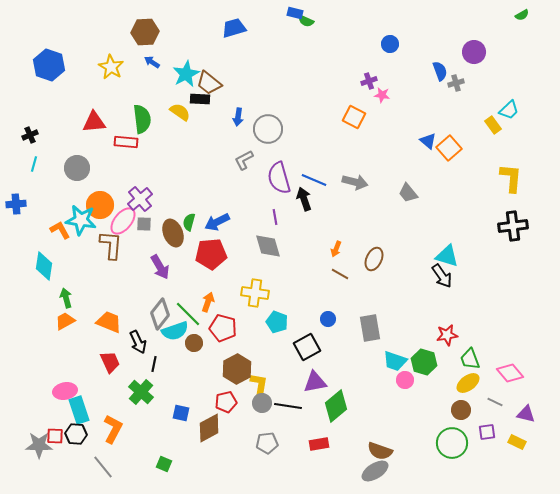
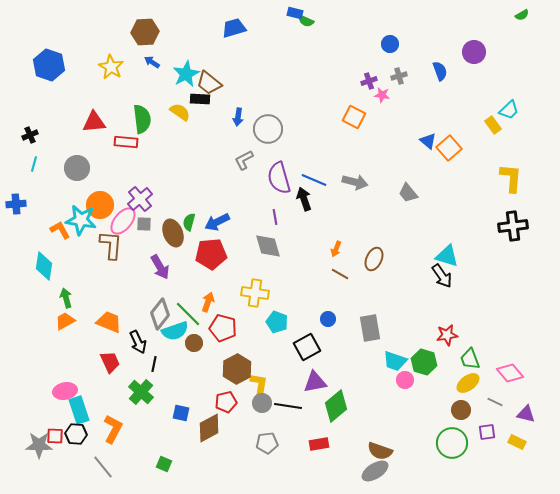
gray cross at (456, 83): moved 57 px left, 7 px up
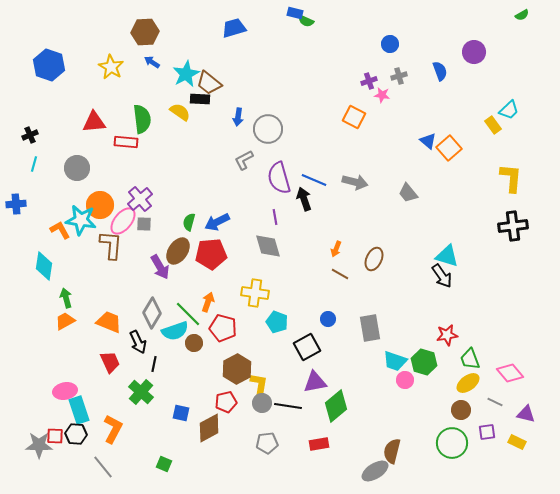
brown ellipse at (173, 233): moved 5 px right, 18 px down; rotated 56 degrees clockwise
gray diamond at (160, 314): moved 8 px left, 1 px up; rotated 8 degrees counterclockwise
brown semicircle at (380, 451): moved 12 px right; rotated 85 degrees clockwise
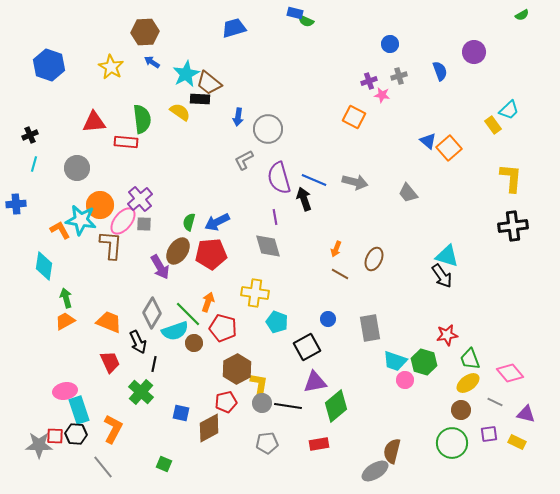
purple square at (487, 432): moved 2 px right, 2 px down
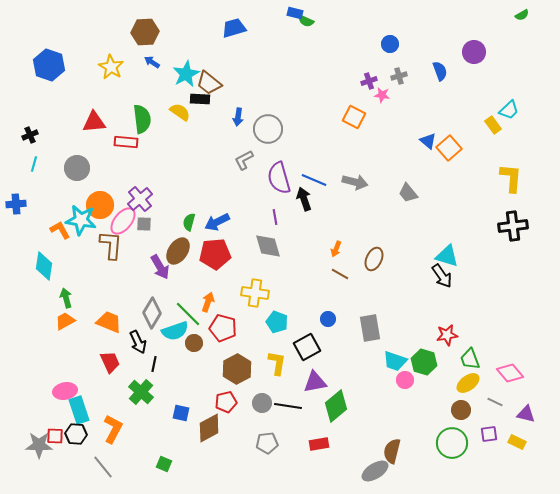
red pentagon at (211, 254): moved 4 px right
yellow L-shape at (259, 385): moved 18 px right, 22 px up
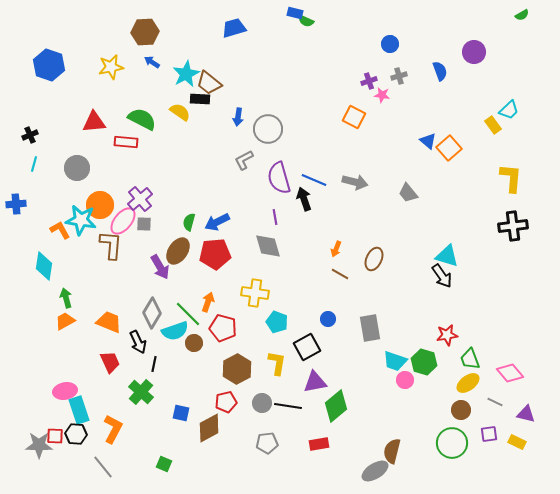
yellow star at (111, 67): rotated 30 degrees clockwise
green semicircle at (142, 119): rotated 56 degrees counterclockwise
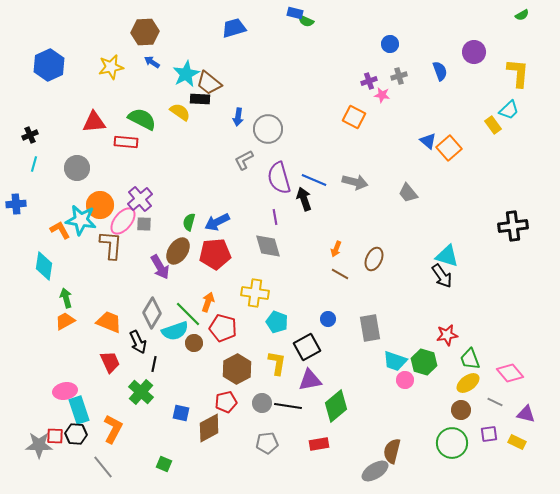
blue hexagon at (49, 65): rotated 16 degrees clockwise
yellow L-shape at (511, 178): moved 7 px right, 105 px up
purple triangle at (315, 382): moved 5 px left, 2 px up
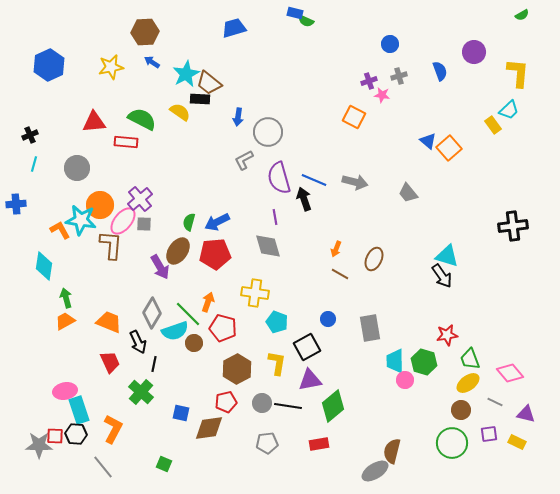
gray circle at (268, 129): moved 3 px down
cyan trapezoid at (395, 361): rotated 70 degrees clockwise
green diamond at (336, 406): moved 3 px left
brown diamond at (209, 428): rotated 20 degrees clockwise
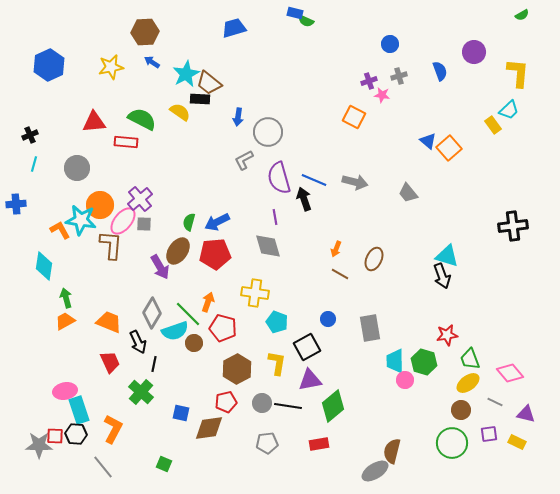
black arrow at (442, 276): rotated 15 degrees clockwise
